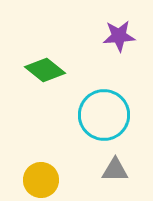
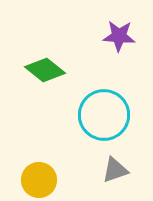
purple star: rotated 8 degrees clockwise
gray triangle: rotated 20 degrees counterclockwise
yellow circle: moved 2 px left
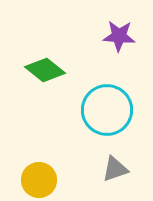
cyan circle: moved 3 px right, 5 px up
gray triangle: moved 1 px up
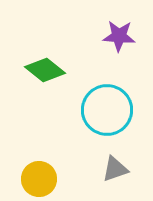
yellow circle: moved 1 px up
